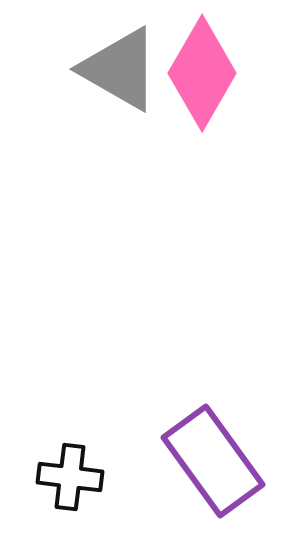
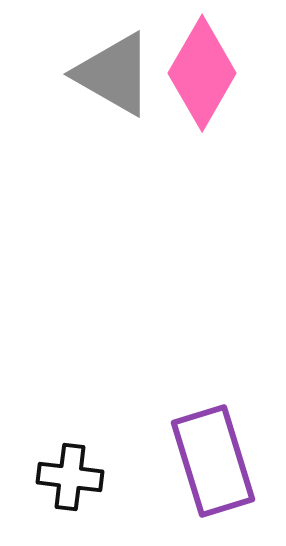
gray triangle: moved 6 px left, 5 px down
purple rectangle: rotated 19 degrees clockwise
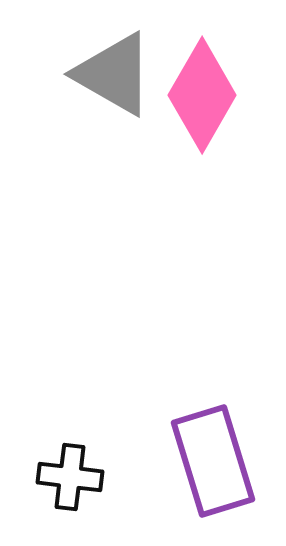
pink diamond: moved 22 px down
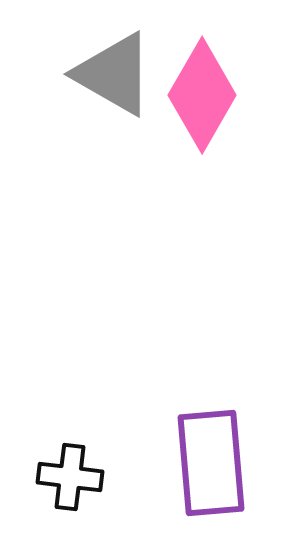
purple rectangle: moved 2 px left, 2 px down; rotated 12 degrees clockwise
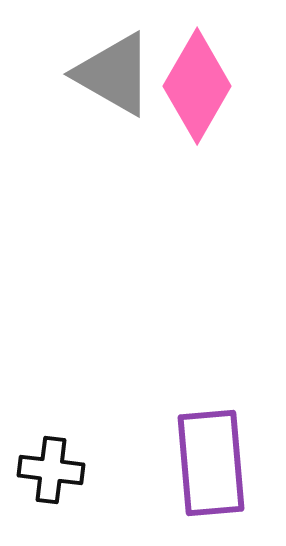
pink diamond: moved 5 px left, 9 px up
black cross: moved 19 px left, 7 px up
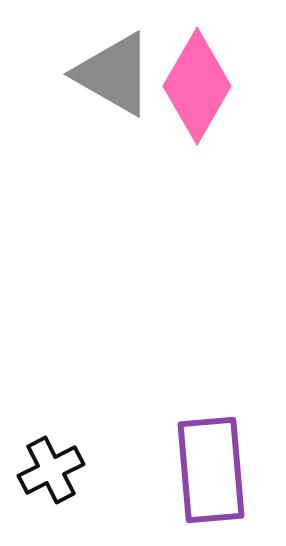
purple rectangle: moved 7 px down
black cross: rotated 34 degrees counterclockwise
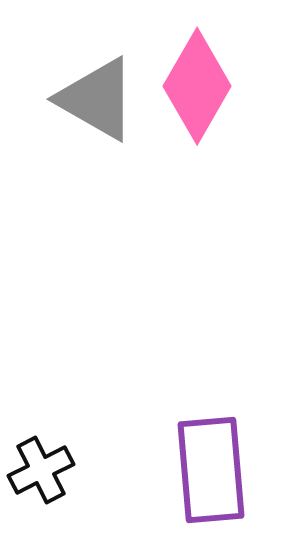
gray triangle: moved 17 px left, 25 px down
black cross: moved 10 px left
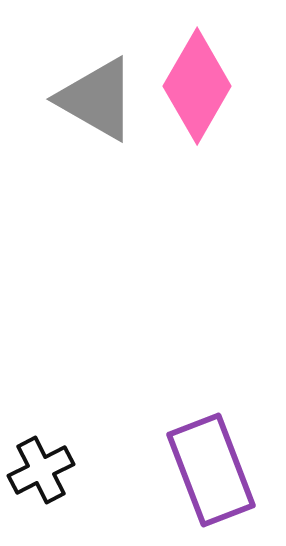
purple rectangle: rotated 16 degrees counterclockwise
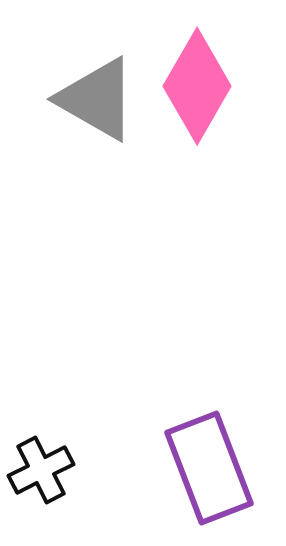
purple rectangle: moved 2 px left, 2 px up
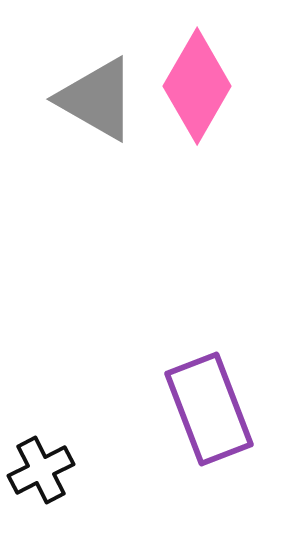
purple rectangle: moved 59 px up
